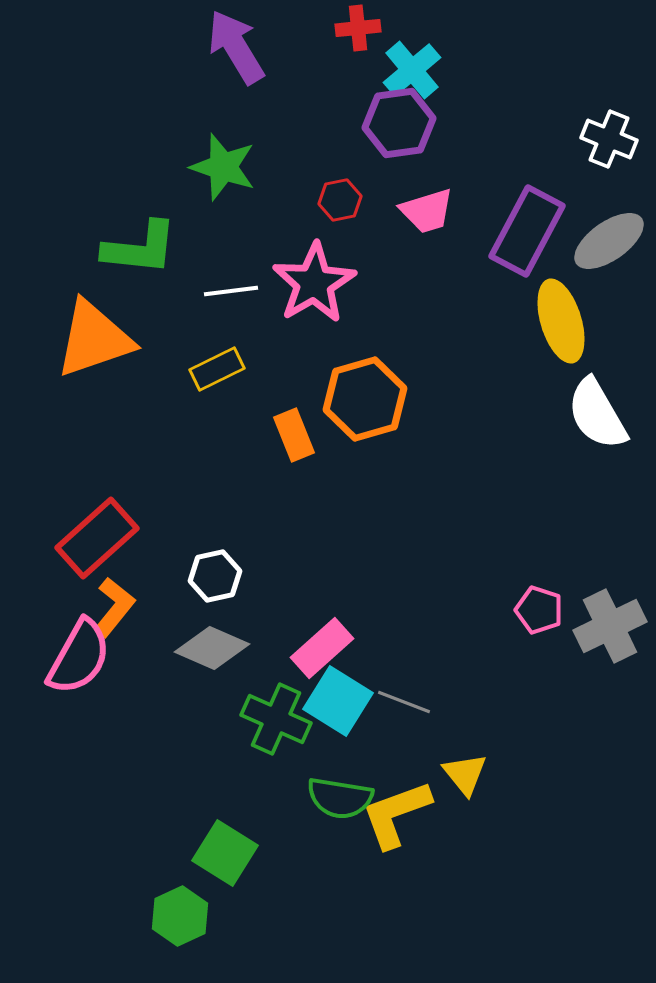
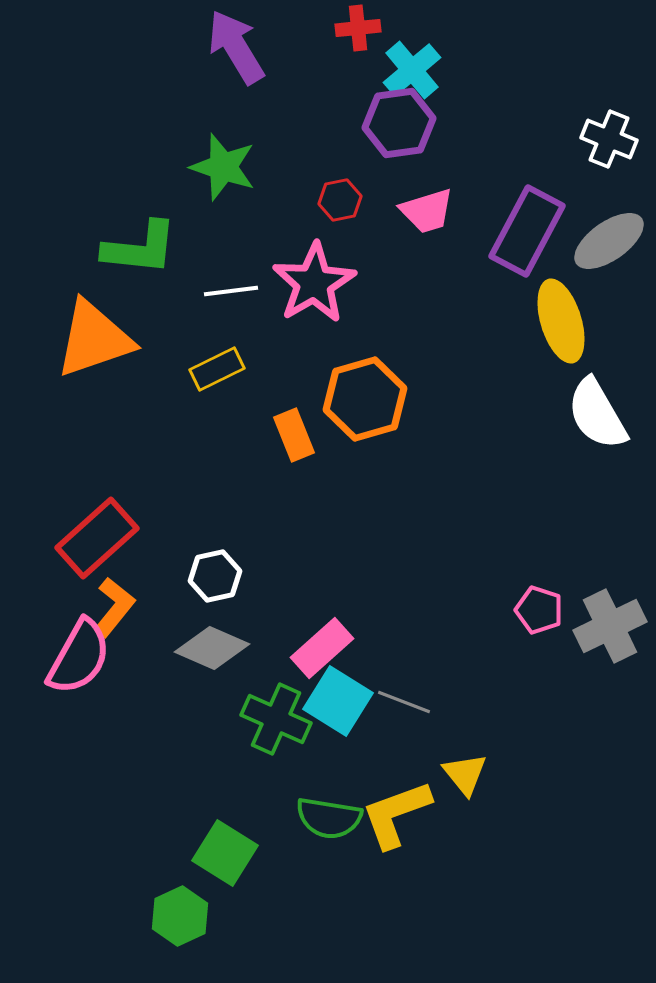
green semicircle: moved 11 px left, 20 px down
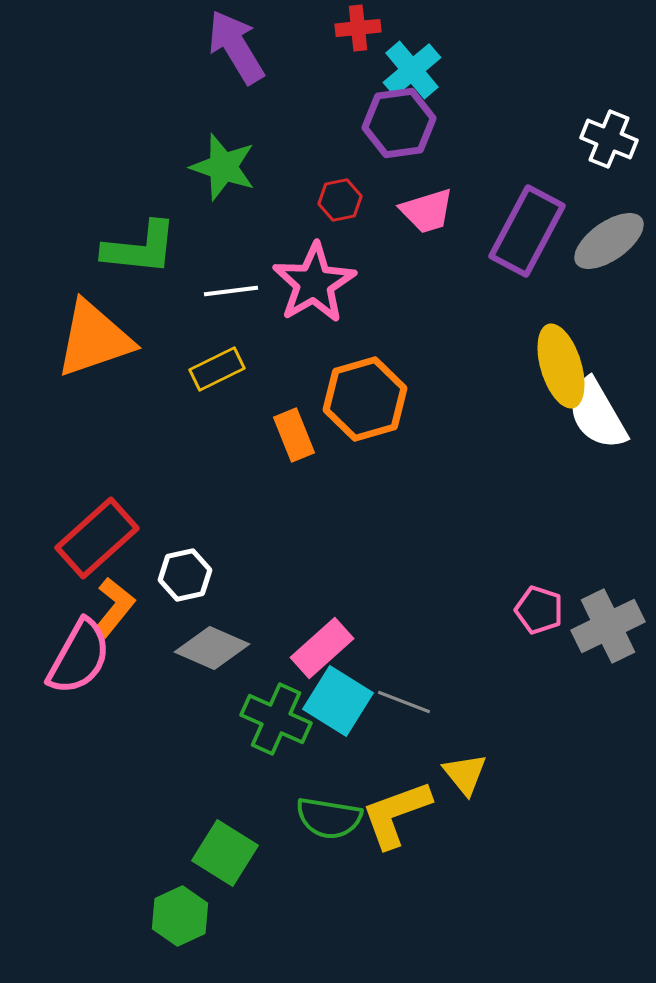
yellow ellipse: moved 45 px down
white hexagon: moved 30 px left, 1 px up
gray cross: moved 2 px left
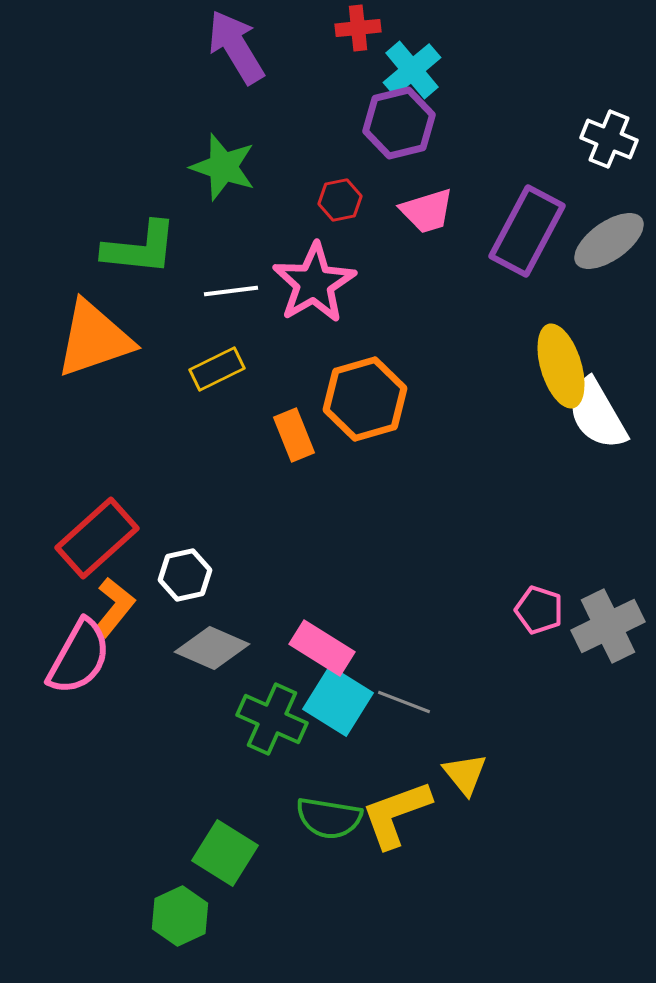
purple hexagon: rotated 6 degrees counterclockwise
pink rectangle: rotated 74 degrees clockwise
green cross: moved 4 px left
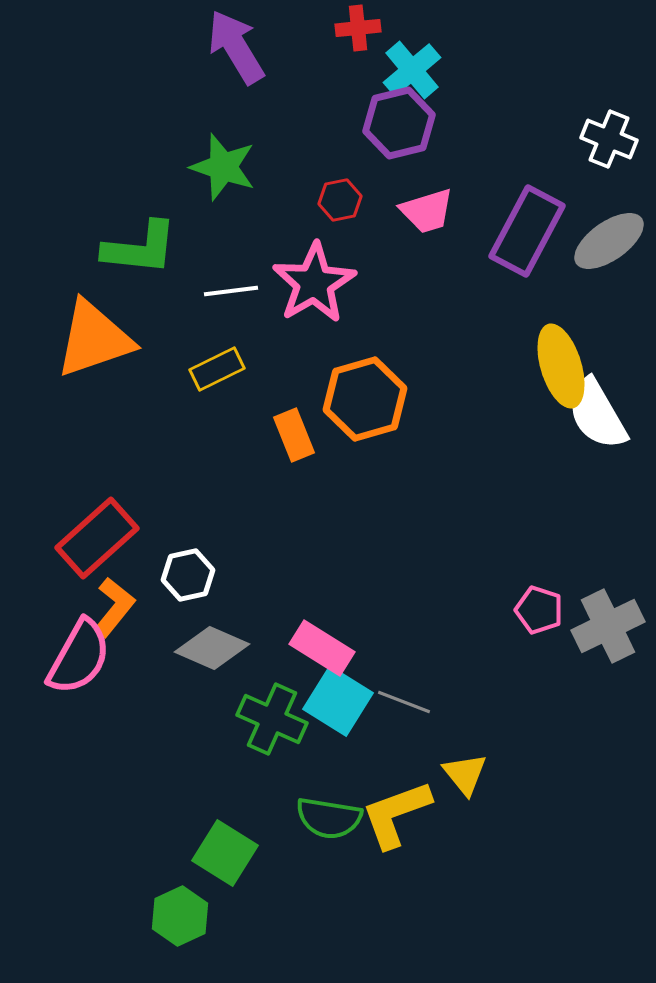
white hexagon: moved 3 px right
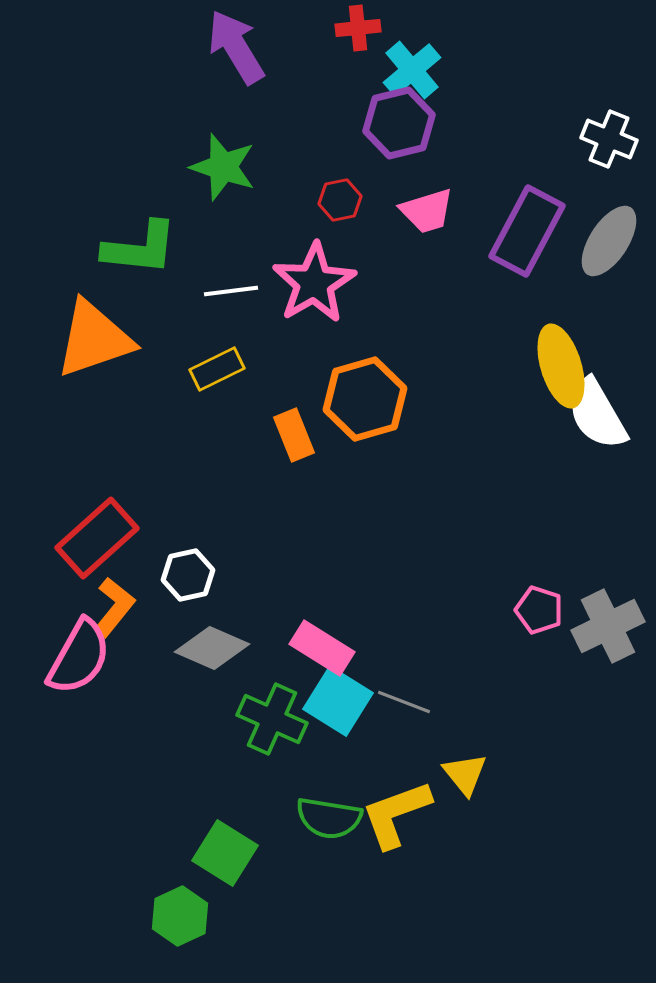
gray ellipse: rotated 22 degrees counterclockwise
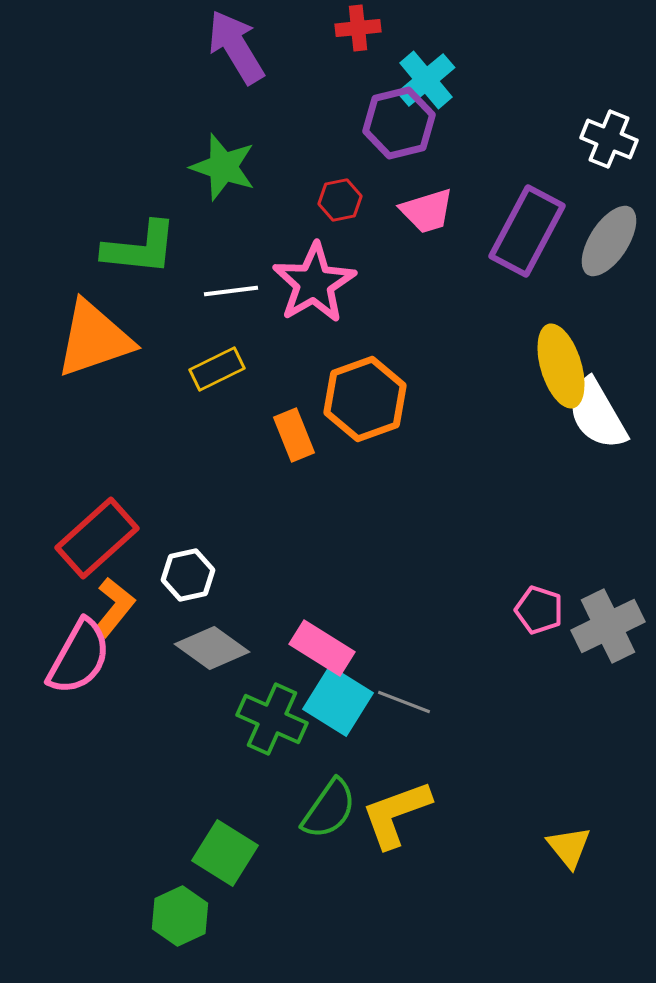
cyan cross: moved 14 px right, 10 px down
orange hexagon: rotated 4 degrees counterclockwise
gray diamond: rotated 12 degrees clockwise
yellow triangle: moved 104 px right, 73 px down
green semicircle: moved 9 px up; rotated 64 degrees counterclockwise
